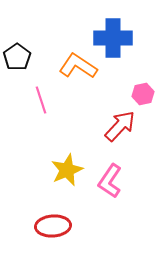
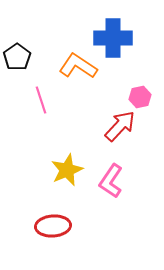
pink hexagon: moved 3 px left, 3 px down
pink L-shape: moved 1 px right
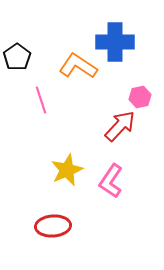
blue cross: moved 2 px right, 4 px down
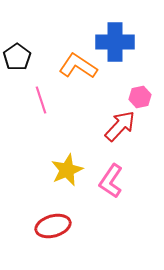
red ellipse: rotated 12 degrees counterclockwise
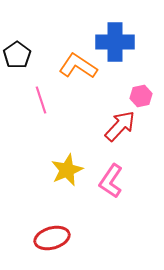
black pentagon: moved 2 px up
pink hexagon: moved 1 px right, 1 px up
red ellipse: moved 1 px left, 12 px down
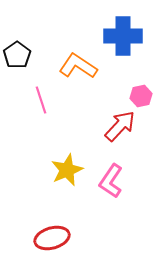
blue cross: moved 8 px right, 6 px up
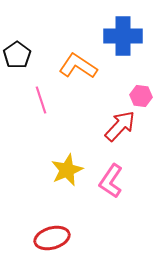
pink hexagon: rotated 20 degrees clockwise
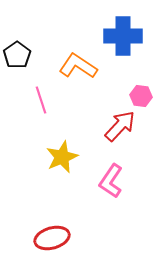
yellow star: moved 5 px left, 13 px up
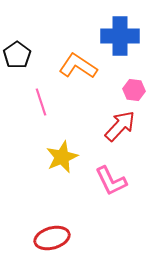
blue cross: moved 3 px left
pink hexagon: moved 7 px left, 6 px up
pink line: moved 2 px down
pink L-shape: rotated 60 degrees counterclockwise
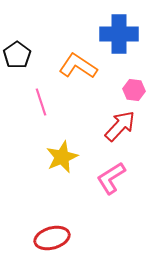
blue cross: moved 1 px left, 2 px up
pink L-shape: moved 3 px up; rotated 84 degrees clockwise
